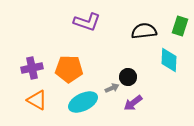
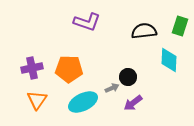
orange triangle: rotated 35 degrees clockwise
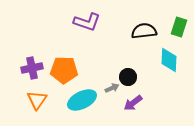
green rectangle: moved 1 px left, 1 px down
orange pentagon: moved 5 px left, 1 px down
cyan ellipse: moved 1 px left, 2 px up
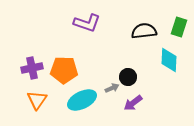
purple L-shape: moved 1 px down
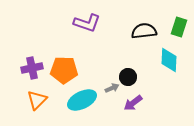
orange triangle: rotated 10 degrees clockwise
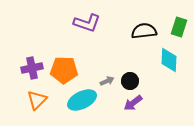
black circle: moved 2 px right, 4 px down
gray arrow: moved 5 px left, 7 px up
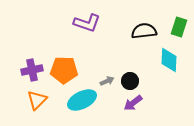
purple cross: moved 2 px down
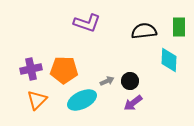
green rectangle: rotated 18 degrees counterclockwise
purple cross: moved 1 px left, 1 px up
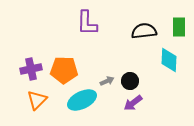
purple L-shape: rotated 72 degrees clockwise
